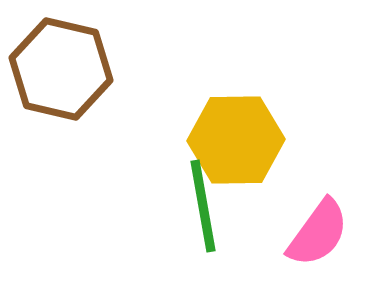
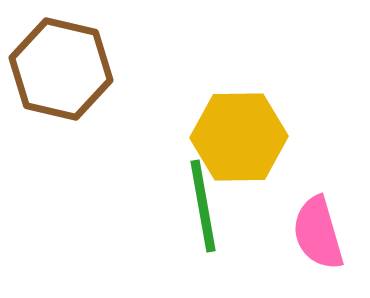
yellow hexagon: moved 3 px right, 3 px up
pink semicircle: rotated 128 degrees clockwise
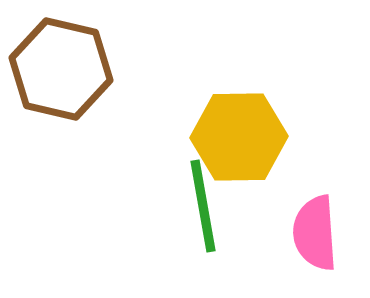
pink semicircle: moved 3 px left; rotated 12 degrees clockwise
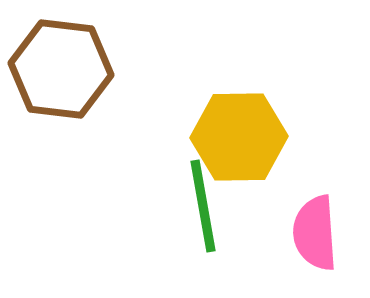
brown hexagon: rotated 6 degrees counterclockwise
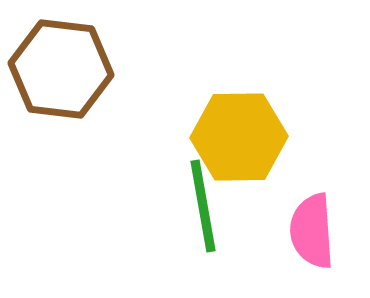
pink semicircle: moved 3 px left, 2 px up
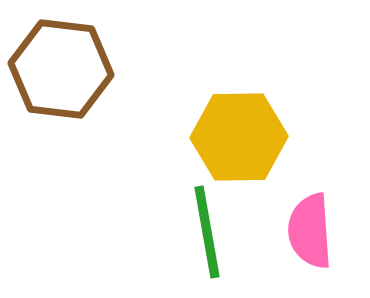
green line: moved 4 px right, 26 px down
pink semicircle: moved 2 px left
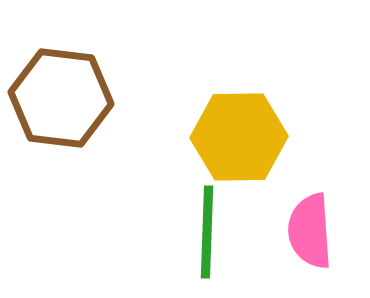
brown hexagon: moved 29 px down
green line: rotated 12 degrees clockwise
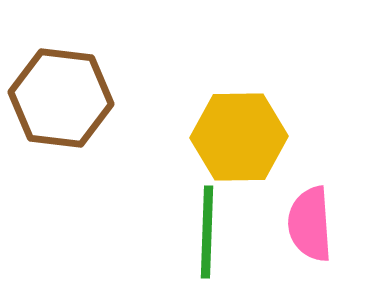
pink semicircle: moved 7 px up
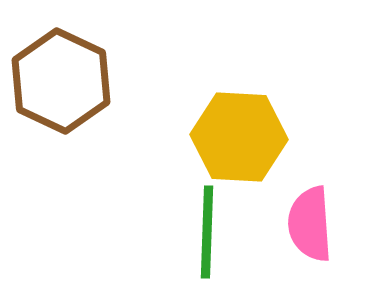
brown hexagon: moved 17 px up; rotated 18 degrees clockwise
yellow hexagon: rotated 4 degrees clockwise
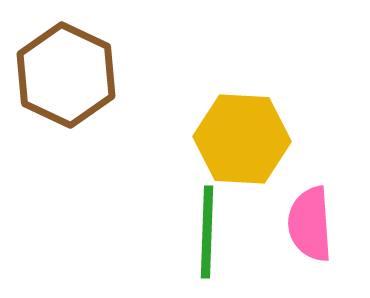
brown hexagon: moved 5 px right, 6 px up
yellow hexagon: moved 3 px right, 2 px down
